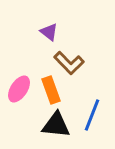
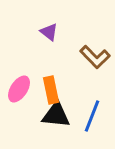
brown L-shape: moved 26 px right, 6 px up
orange rectangle: rotated 8 degrees clockwise
blue line: moved 1 px down
black triangle: moved 10 px up
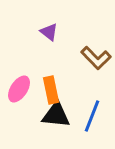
brown L-shape: moved 1 px right, 1 px down
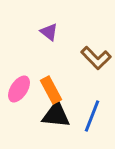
orange rectangle: rotated 16 degrees counterclockwise
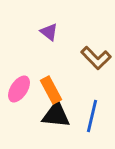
blue line: rotated 8 degrees counterclockwise
